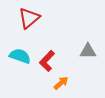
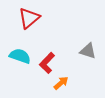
gray triangle: rotated 18 degrees clockwise
red L-shape: moved 2 px down
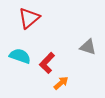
gray triangle: moved 4 px up
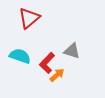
gray triangle: moved 16 px left, 4 px down
orange arrow: moved 4 px left, 8 px up
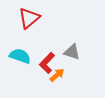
gray triangle: moved 1 px down
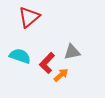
red triangle: moved 1 px up
gray triangle: rotated 30 degrees counterclockwise
orange arrow: moved 4 px right
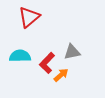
cyan semicircle: rotated 20 degrees counterclockwise
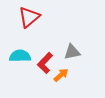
red L-shape: moved 2 px left
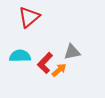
orange arrow: moved 2 px left, 5 px up
